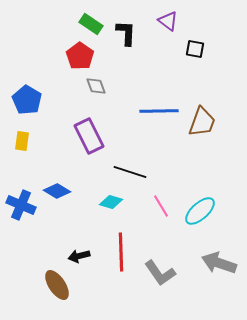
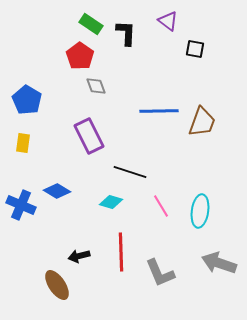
yellow rectangle: moved 1 px right, 2 px down
cyan ellipse: rotated 40 degrees counterclockwise
gray L-shape: rotated 12 degrees clockwise
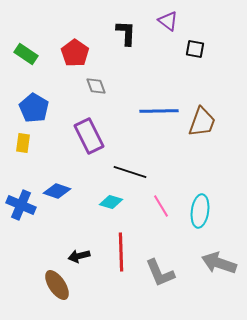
green rectangle: moved 65 px left, 30 px down
red pentagon: moved 5 px left, 3 px up
blue pentagon: moved 7 px right, 8 px down
blue diamond: rotated 12 degrees counterclockwise
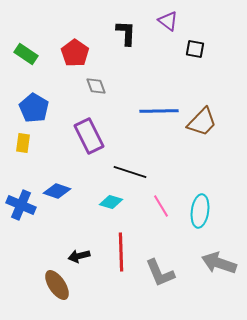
brown trapezoid: rotated 24 degrees clockwise
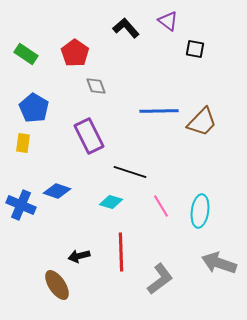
black L-shape: moved 5 px up; rotated 44 degrees counterclockwise
gray L-shape: moved 6 px down; rotated 104 degrees counterclockwise
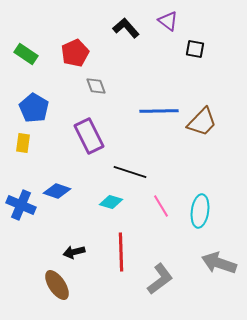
red pentagon: rotated 12 degrees clockwise
black arrow: moved 5 px left, 4 px up
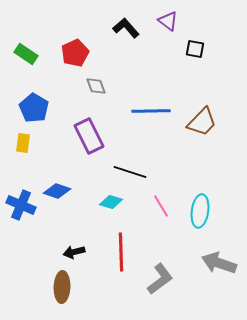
blue line: moved 8 px left
brown ellipse: moved 5 px right, 2 px down; rotated 36 degrees clockwise
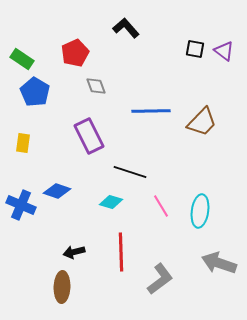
purple triangle: moved 56 px right, 30 px down
green rectangle: moved 4 px left, 5 px down
blue pentagon: moved 1 px right, 16 px up
